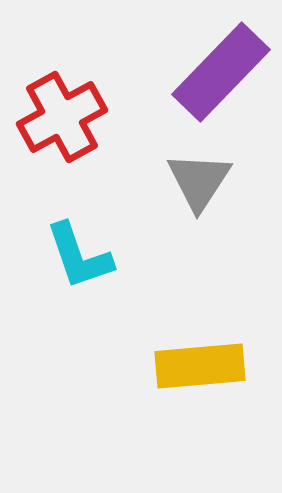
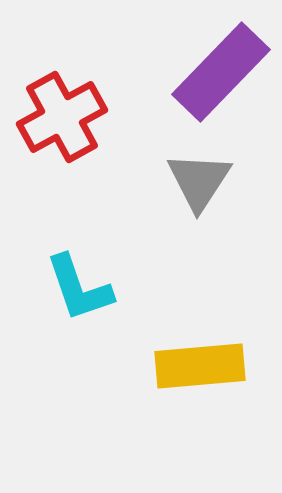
cyan L-shape: moved 32 px down
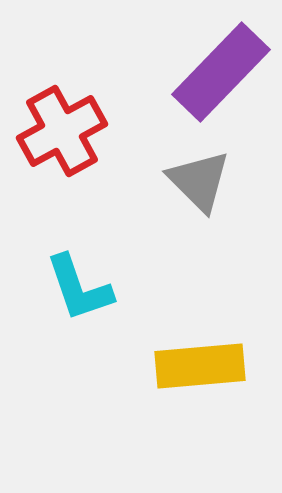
red cross: moved 14 px down
gray triangle: rotated 18 degrees counterclockwise
